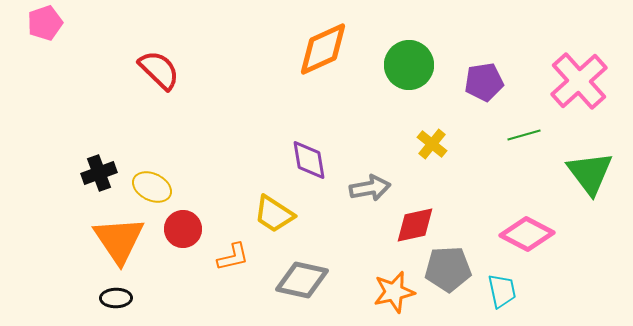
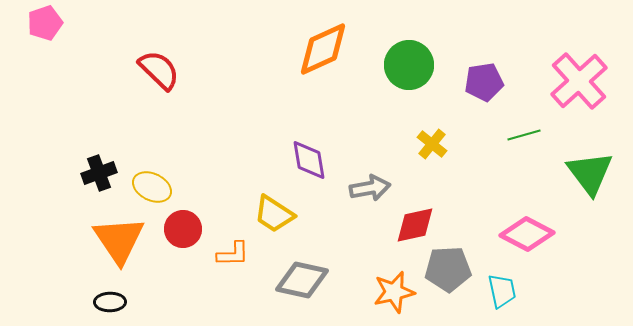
orange L-shape: moved 3 px up; rotated 12 degrees clockwise
black ellipse: moved 6 px left, 4 px down
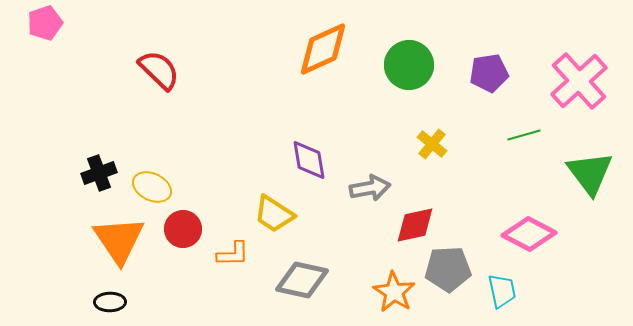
purple pentagon: moved 5 px right, 9 px up
pink diamond: moved 2 px right
orange star: rotated 27 degrees counterclockwise
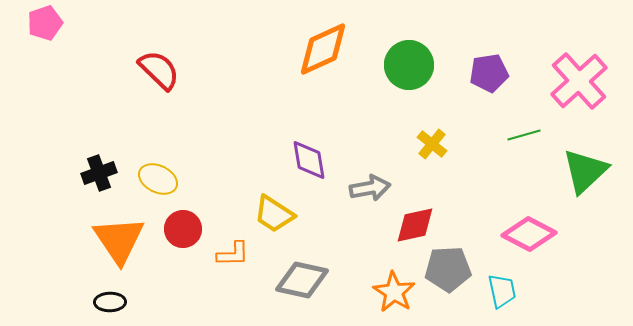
green triangle: moved 5 px left, 2 px up; rotated 24 degrees clockwise
yellow ellipse: moved 6 px right, 8 px up
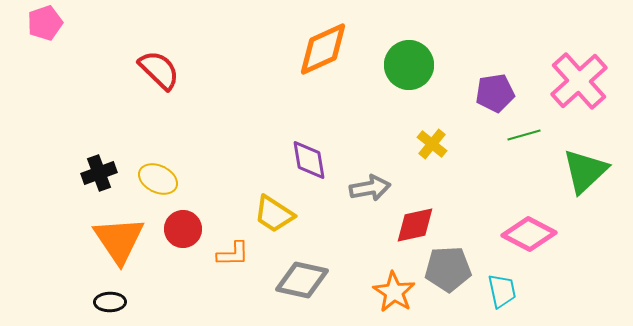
purple pentagon: moved 6 px right, 20 px down
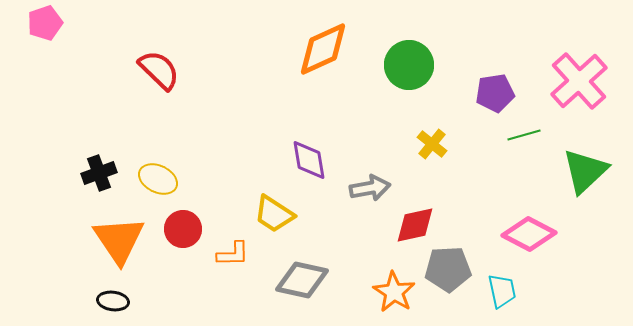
black ellipse: moved 3 px right, 1 px up; rotated 8 degrees clockwise
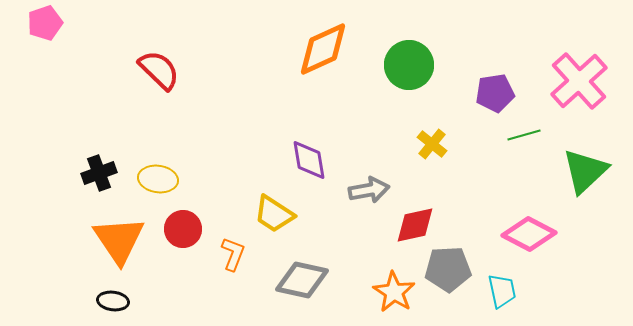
yellow ellipse: rotated 18 degrees counterclockwise
gray arrow: moved 1 px left, 2 px down
orange L-shape: rotated 68 degrees counterclockwise
